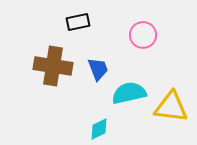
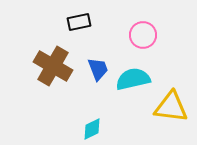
black rectangle: moved 1 px right
brown cross: rotated 21 degrees clockwise
cyan semicircle: moved 4 px right, 14 px up
cyan diamond: moved 7 px left
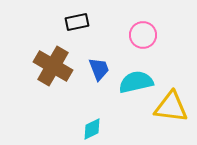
black rectangle: moved 2 px left
blue trapezoid: moved 1 px right
cyan semicircle: moved 3 px right, 3 px down
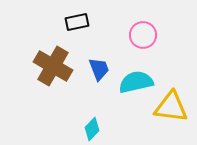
cyan diamond: rotated 20 degrees counterclockwise
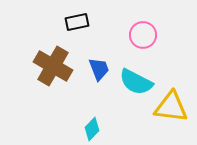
cyan semicircle: rotated 140 degrees counterclockwise
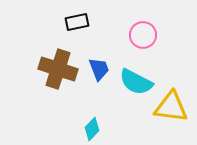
brown cross: moved 5 px right, 3 px down; rotated 12 degrees counterclockwise
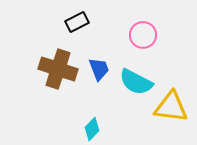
black rectangle: rotated 15 degrees counterclockwise
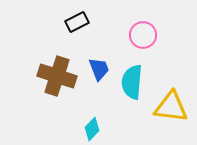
brown cross: moved 1 px left, 7 px down
cyan semicircle: moved 4 px left; rotated 68 degrees clockwise
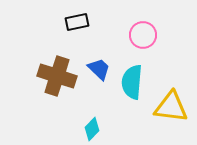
black rectangle: rotated 15 degrees clockwise
blue trapezoid: rotated 25 degrees counterclockwise
